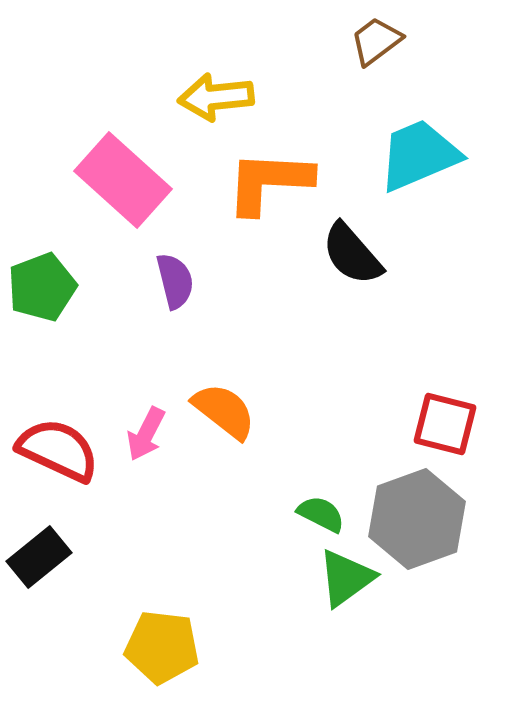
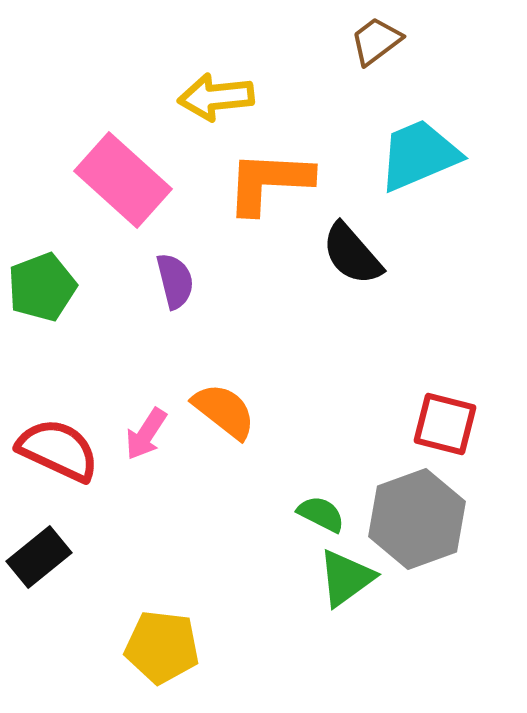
pink arrow: rotated 6 degrees clockwise
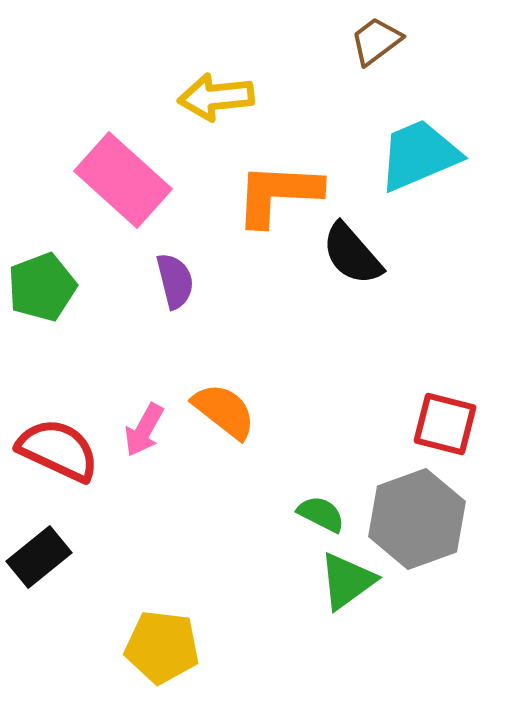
orange L-shape: moved 9 px right, 12 px down
pink arrow: moved 2 px left, 4 px up; rotated 4 degrees counterclockwise
green triangle: moved 1 px right, 3 px down
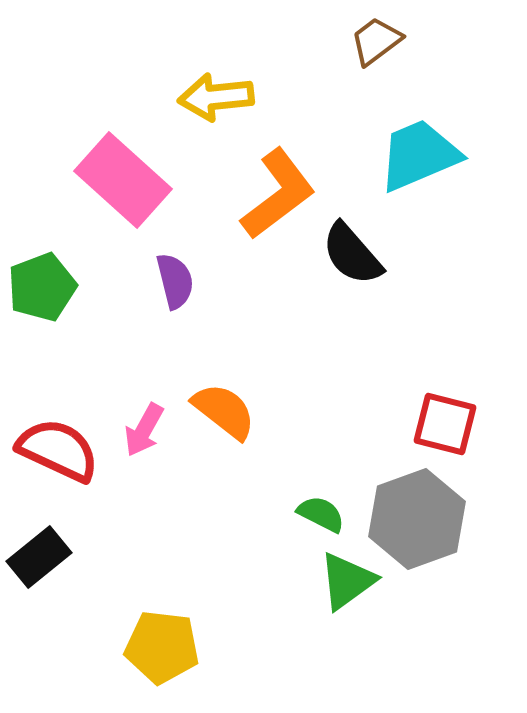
orange L-shape: rotated 140 degrees clockwise
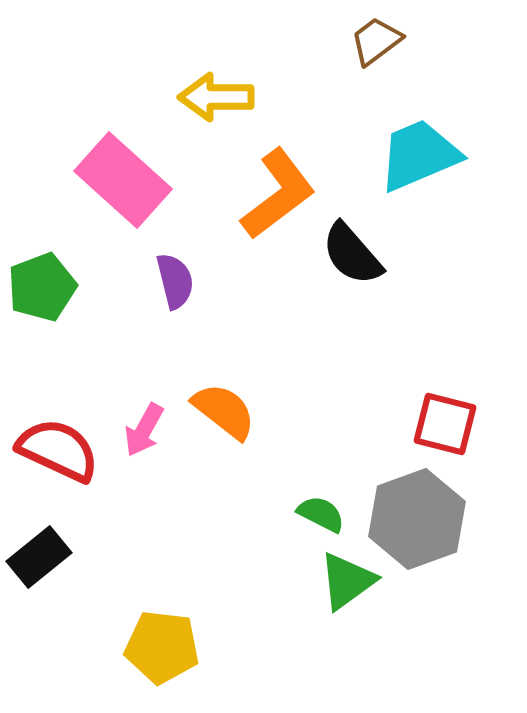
yellow arrow: rotated 6 degrees clockwise
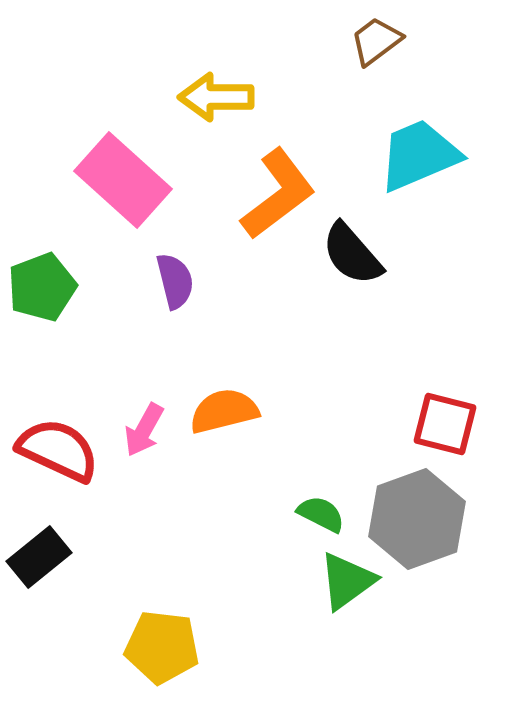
orange semicircle: rotated 52 degrees counterclockwise
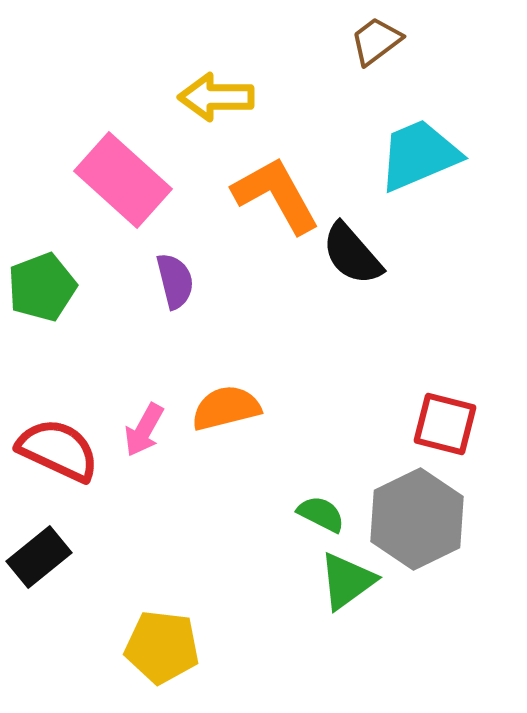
orange L-shape: moved 2 px left, 1 px down; rotated 82 degrees counterclockwise
orange semicircle: moved 2 px right, 3 px up
gray hexagon: rotated 6 degrees counterclockwise
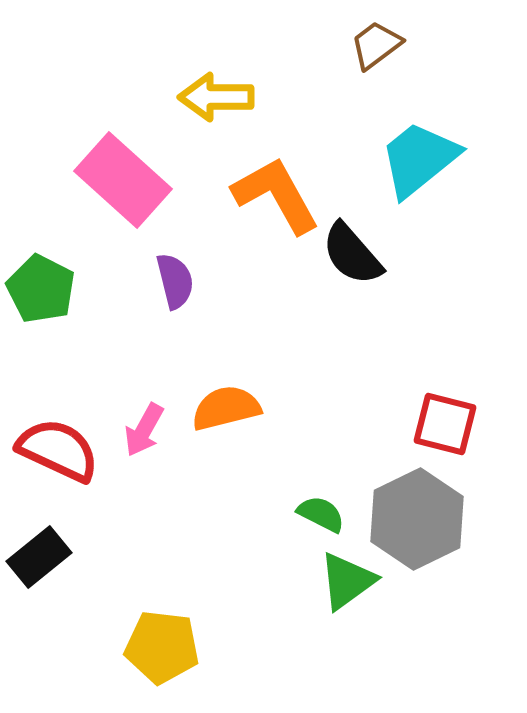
brown trapezoid: moved 4 px down
cyan trapezoid: moved 4 px down; rotated 16 degrees counterclockwise
green pentagon: moved 1 px left, 2 px down; rotated 24 degrees counterclockwise
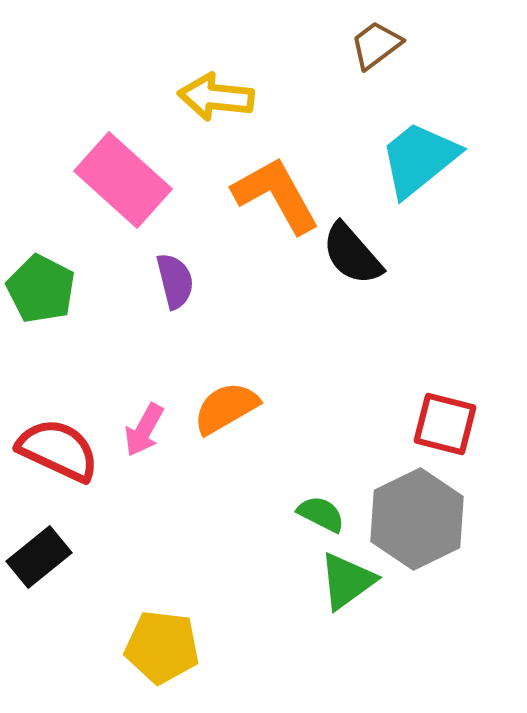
yellow arrow: rotated 6 degrees clockwise
orange semicircle: rotated 16 degrees counterclockwise
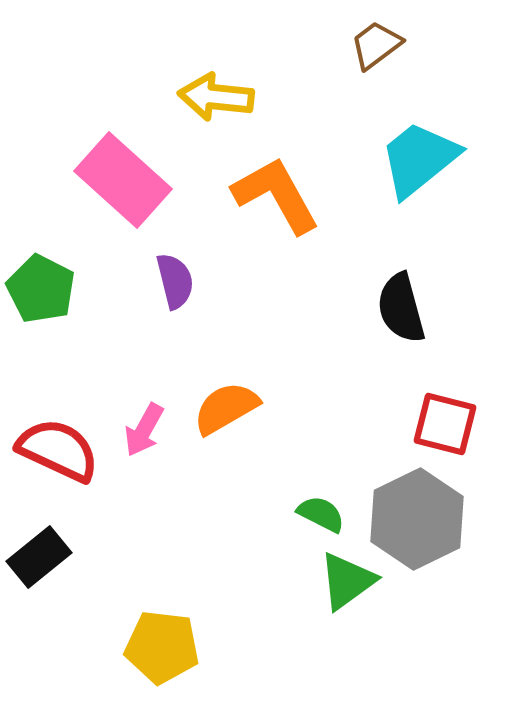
black semicircle: moved 49 px right, 54 px down; rotated 26 degrees clockwise
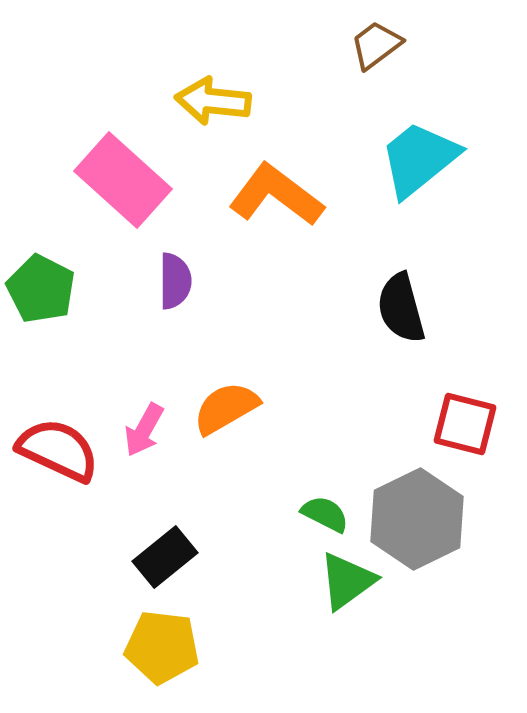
yellow arrow: moved 3 px left, 4 px down
orange L-shape: rotated 24 degrees counterclockwise
purple semicircle: rotated 14 degrees clockwise
red square: moved 20 px right
green semicircle: moved 4 px right
black rectangle: moved 126 px right
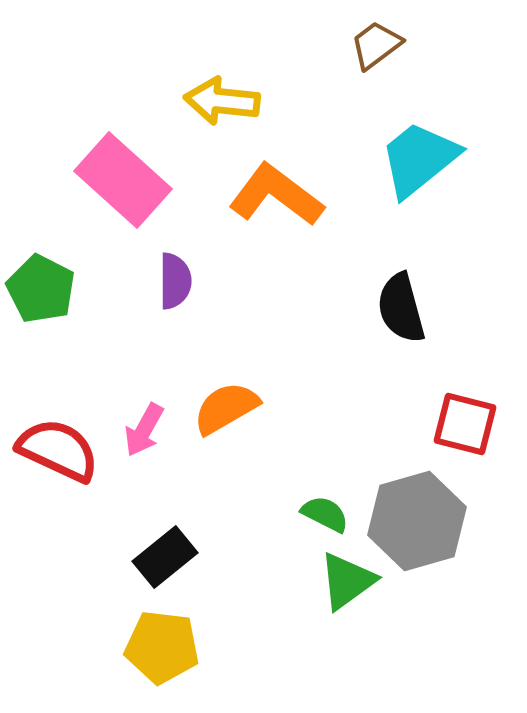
yellow arrow: moved 9 px right
gray hexagon: moved 2 px down; rotated 10 degrees clockwise
